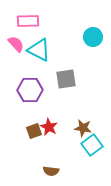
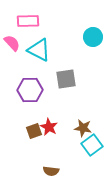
pink semicircle: moved 4 px left, 1 px up
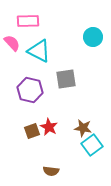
cyan triangle: moved 1 px down
purple hexagon: rotated 15 degrees clockwise
brown square: moved 2 px left
